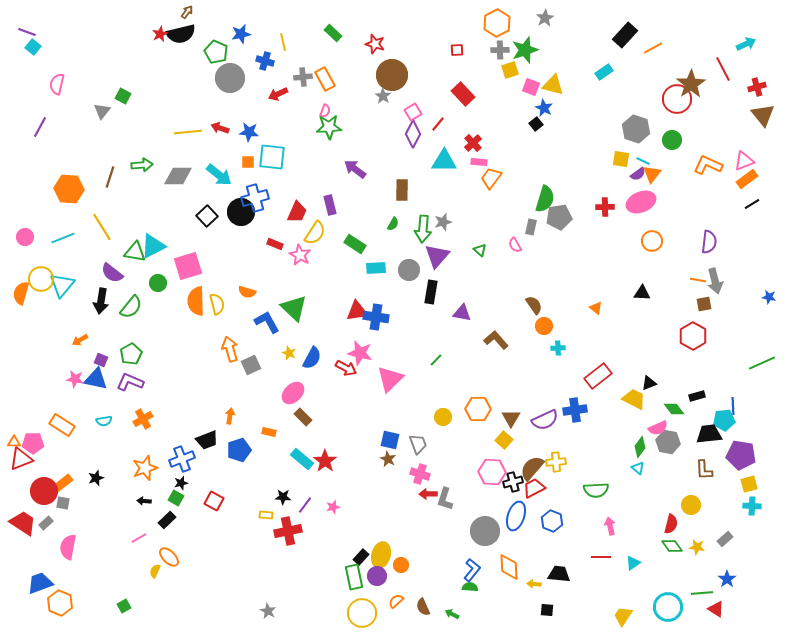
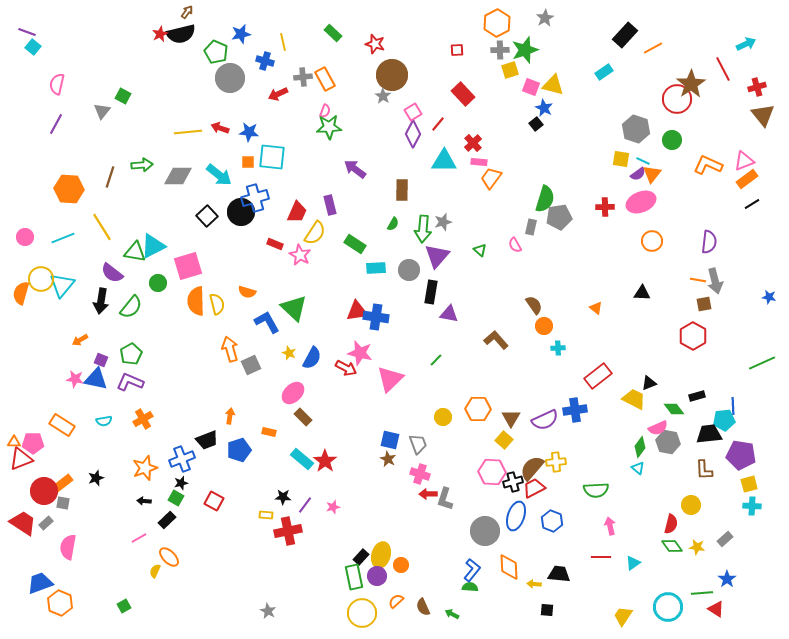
purple line at (40, 127): moved 16 px right, 3 px up
purple triangle at (462, 313): moved 13 px left, 1 px down
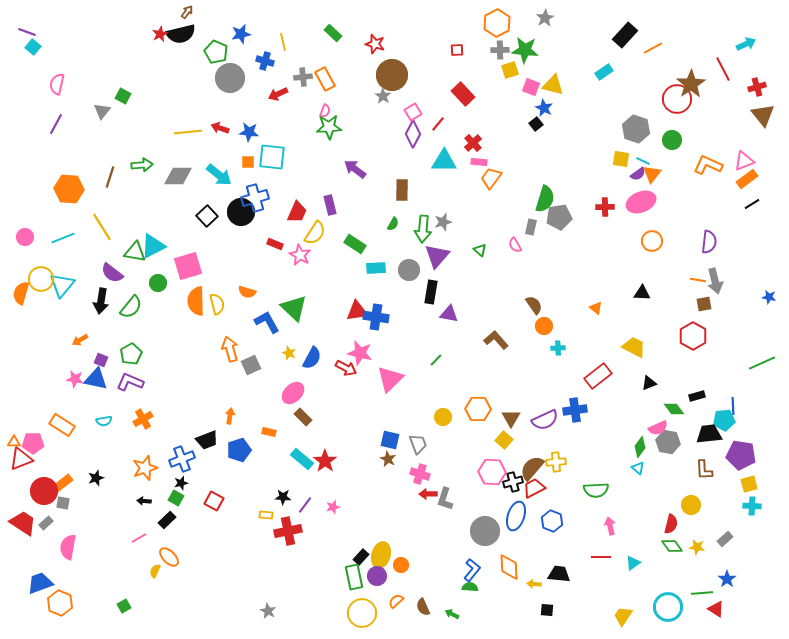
green star at (525, 50): rotated 24 degrees clockwise
yellow trapezoid at (634, 399): moved 52 px up
